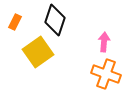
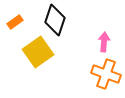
orange rectangle: rotated 28 degrees clockwise
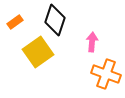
pink arrow: moved 12 px left
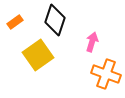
pink arrow: rotated 12 degrees clockwise
yellow square: moved 3 px down
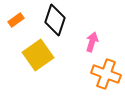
orange rectangle: moved 1 px right, 2 px up
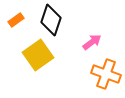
black diamond: moved 4 px left
pink arrow: rotated 36 degrees clockwise
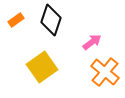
yellow square: moved 4 px right, 12 px down
orange cross: moved 1 px left, 2 px up; rotated 20 degrees clockwise
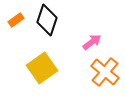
black diamond: moved 4 px left
yellow square: moved 1 px down
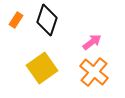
orange rectangle: rotated 21 degrees counterclockwise
orange cross: moved 11 px left
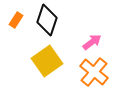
yellow square: moved 5 px right, 7 px up
